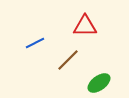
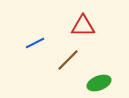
red triangle: moved 2 px left
green ellipse: rotated 15 degrees clockwise
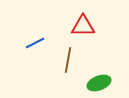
brown line: rotated 35 degrees counterclockwise
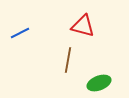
red triangle: rotated 15 degrees clockwise
blue line: moved 15 px left, 10 px up
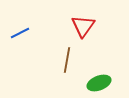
red triangle: rotated 50 degrees clockwise
brown line: moved 1 px left
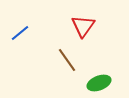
blue line: rotated 12 degrees counterclockwise
brown line: rotated 45 degrees counterclockwise
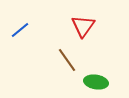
blue line: moved 3 px up
green ellipse: moved 3 px left, 1 px up; rotated 30 degrees clockwise
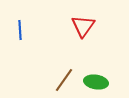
blue line: rotated 54 degrees counterclockwise
brown line: moved 3 px left, 20 px down; rotated 70 degrees clockwise
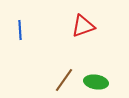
red triangle: rotated 35 degrees clockwise
